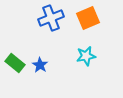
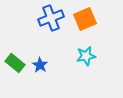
orange square: moved 3 px left, 1 px down
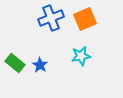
cyan star: moved 5 px left
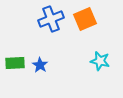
blue cross: moved 1 px down
cyan star: moved 19 px right, 5 px down; rotated 24 degrees clockwise
green rectangle: rotated 42 degrees counterclockwise
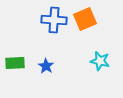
blue cross: moved 3 px right, 1 px down; rotated 25 degrees clockwise
blue star: moved 6 px right, 1 px down
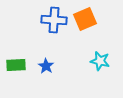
green rectangle: moved 1 px right, 2 px down
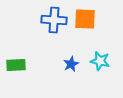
orange square: rotated 25 degrees clockwise
blue star: moved 25 px right, 2 px up; rotated 14 degrees clockwise
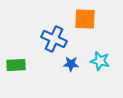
blue cross: moved 19 px down; rotated 20 degrees clockwise
blue star: rotated 28 degrees clockwise
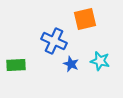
orange square: rotated 15 degrees counterclockwise
blue cross: moved 2 px down
blue star: rotated 21 degrees clockwise
